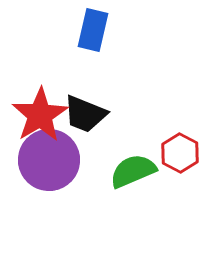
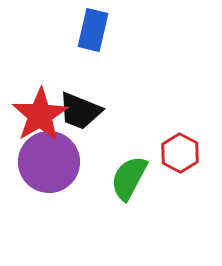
black trapezoid: moved 5 px left, 3 px up
purple circle: moved 2 px down
green semicircle: moved 4 px left, 7 px down; rotated 39 degrees counterclockwise
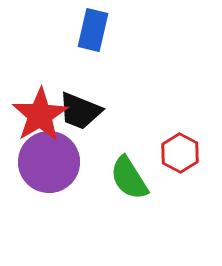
green semicircle: rotated 60 degrees counterclockwise
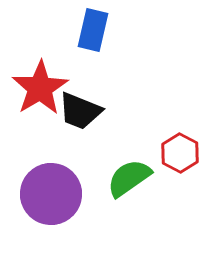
red star: moved 27 px up
purple circle: moved 2 px right, 32 px down
green semicircle: rotated 87 degrees clockwise
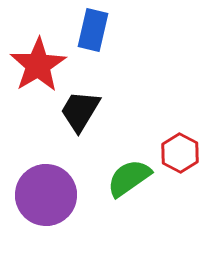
red star: moved 2 px left, 23 px up
black trapezoid: rotated 99 degrees clockwise
purple circle: moved 5 px left, 1 px down
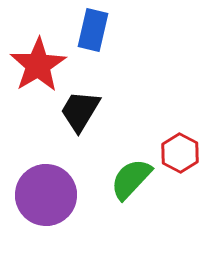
green semicircle: moved 2 px right, 1 px down; rotated 12 degrees counterclockwise
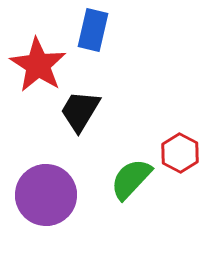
red star: rotated 8 degrees counterclockwise
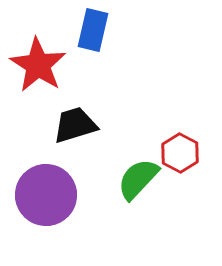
black trapezoid: moved 5 px left, 14 px down; rotated 42 degrees clockwise
green semicircle: moved 7 px right
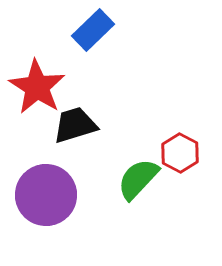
blue rectangle: rotated 33 degrees clockwise
red star: moved 1 px left, 22 px down
